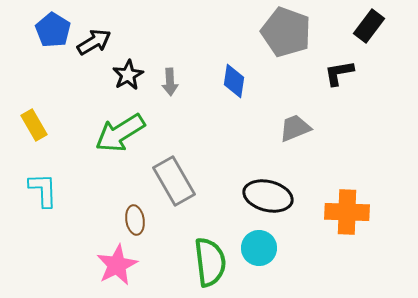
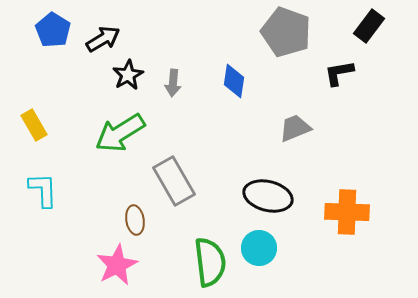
black arrow: moved 9 px right, 3 px up
gray arrow: moved 3 px right, 1 px down; rotated 8 degrees clockwise
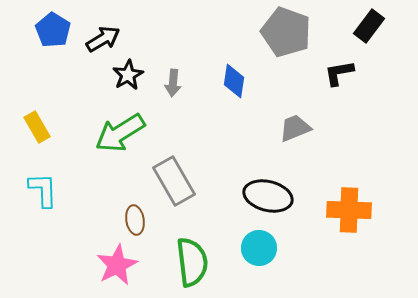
yellow rectangle: moved 3 px right, 2 px down
orange cross: moved 2 px right, 2 px up
green semicircle: moved 18 px left
